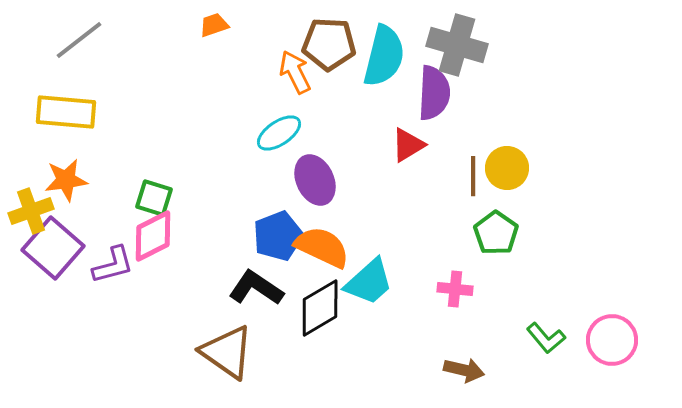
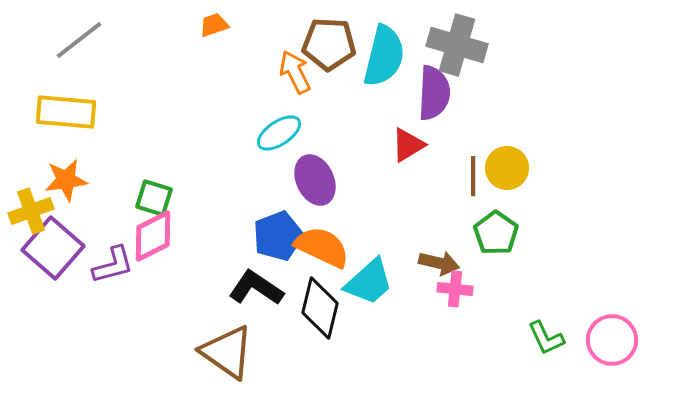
black diamond: rotated 46 degrees counterclockwise
green L-shape: rotated 15 degrees clockwise
brown arrow: moved 25 px left, 107 px up
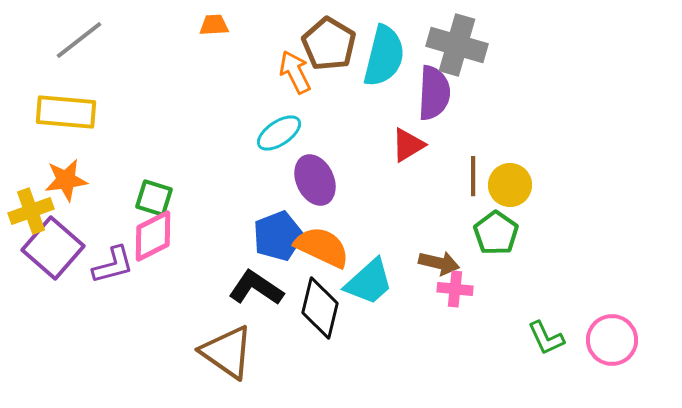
orange trapezoid: rotated 16 degrees clockwise
brown pentagon: rotated 28 degrees clockwise
yellow circle: moved 3 px right, 17 px down
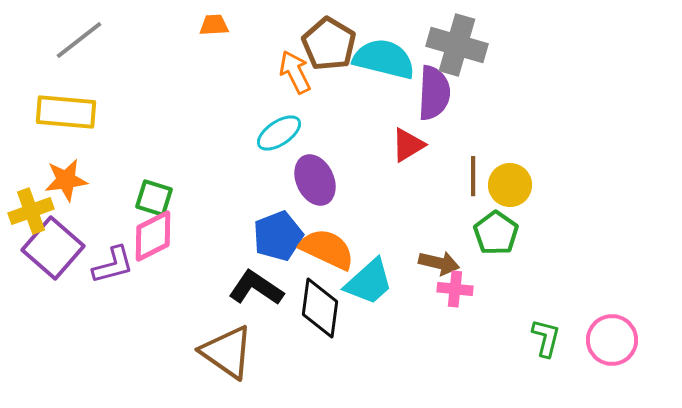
cyan semicircle: moved 3 px down; rotated 90 degrees counterclockwise
orange semicircle: moved 5 px right, 2 px down
black diamond: rotated 6 degrees counterclockwise
green L-shape: rotated 141 degrees counterclockwise
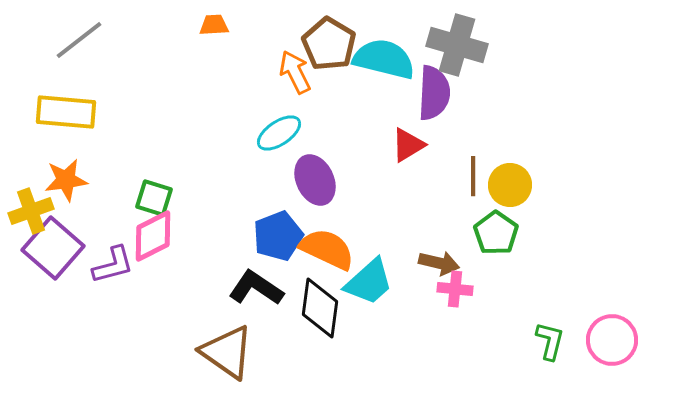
green L-shape: moved 4 px right, 3 px down
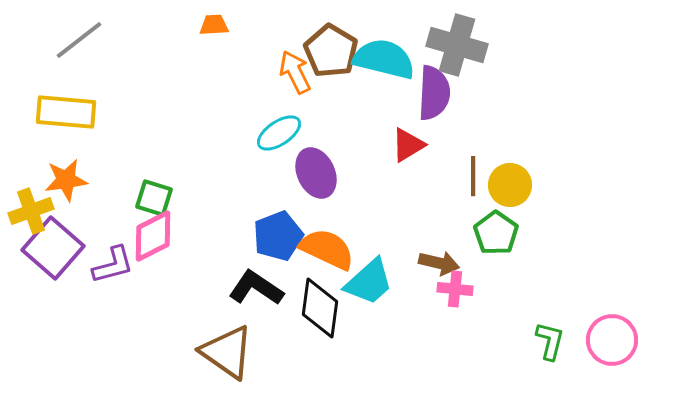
brown pentagon: moved 2 px right, 7 px down
purple ellipse: moved 1 px right, 7 px up
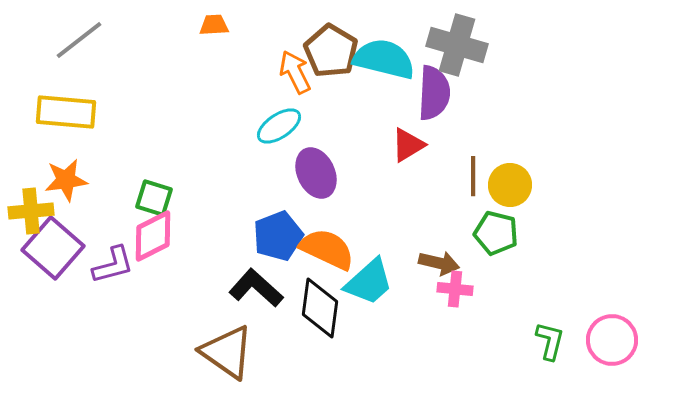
cyan ellipse: moved 7 px up
yellow cross: rotated 15 degrees clockwise
green pentagon: rotated 21 degrees counterclockwise
black L-shape: rotated 8 degrees clockwise
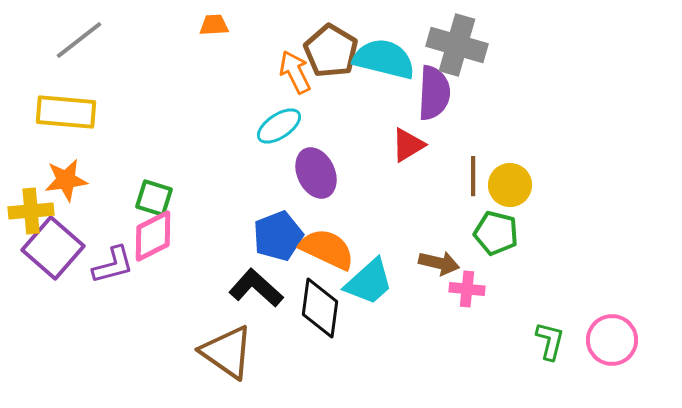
pink cross: moved 12 px right
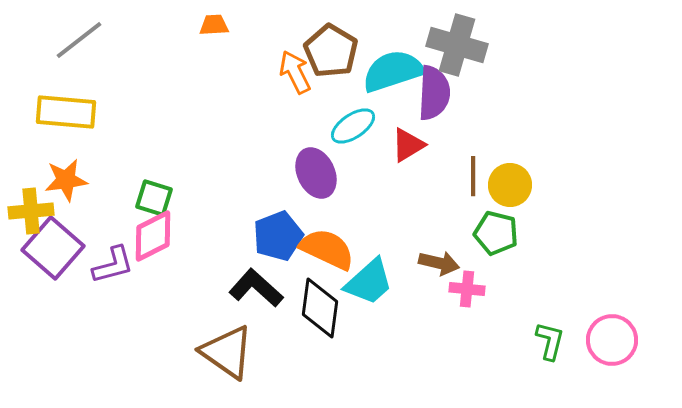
cyan semicircle: moved 9 px right, 12 px down; rotated 32 degrees counterclockwise
cyan ellipse: moved 74 px right
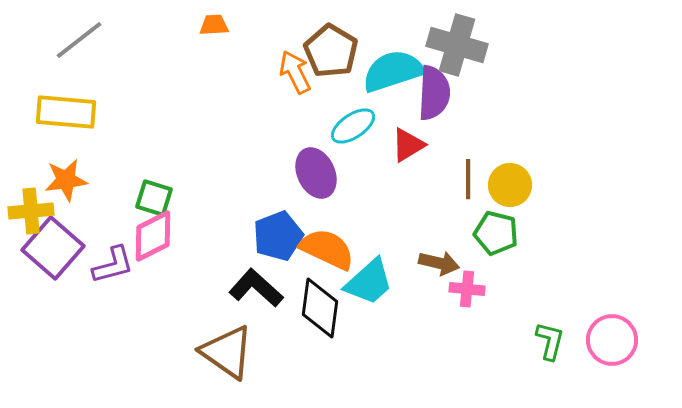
brown line: moved 5 px left, 3 px down
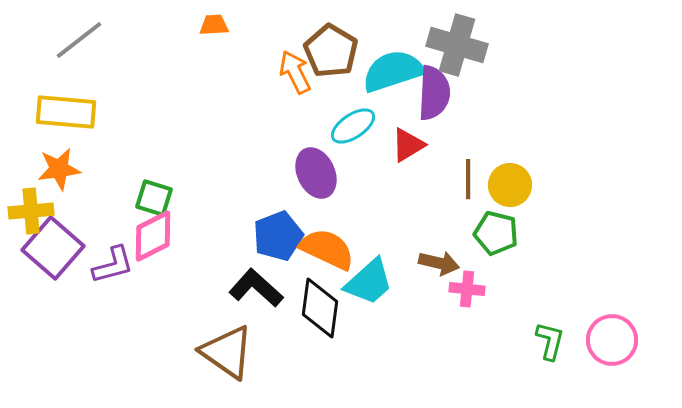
orange star: moved 7 px left, 11 px up
